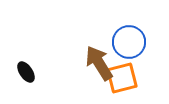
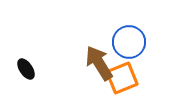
black ellipse: moved 3 px up
orange square: rotated 8 degrees counterclockwise
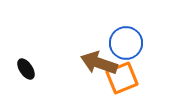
blue circle: moved 3 px left, 1 px down
brown arrow: rotated 39 degrees counterclockwise
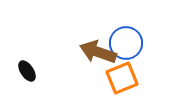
brown arrow: moved 1 px left, 11 px up
black ellipse: moved 1 px right, 2 px down
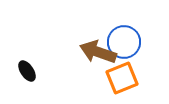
blue circle: moved 2 px left, 1 px up
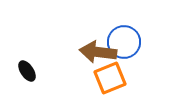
brown arrow: rotated 12 degrees counterclockwise
orange square: moved 12 px left
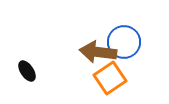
orange square: rotated 12 degrees counterclockwise
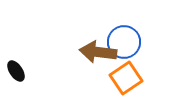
black ellipse: moved 11 px left
orange square: moved 16 px right
